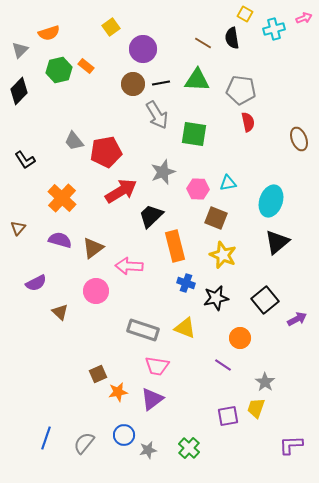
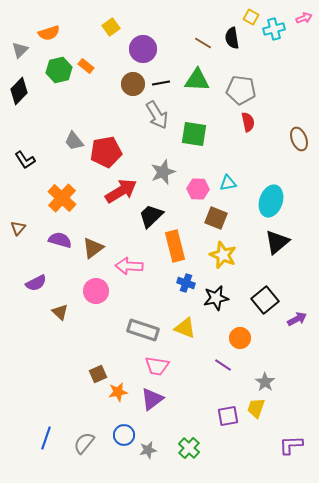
yellow square at (245, 14): moved 6 px right, 3 px down
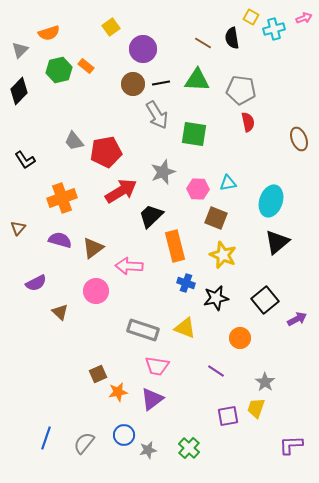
orange cross at (62, 198): rotated 28 degrees clockwise
purple line at (223, 365): moved 7 px left, 6 px down
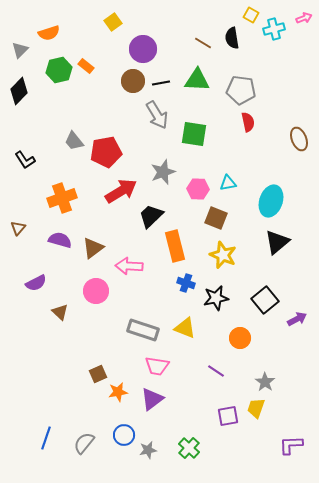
yellow square at (251, 17): moved 2 px up
yellow square at (111, 27): moved 2 px right, 5 px up
brown circle at (133, 84): moved 3 px up
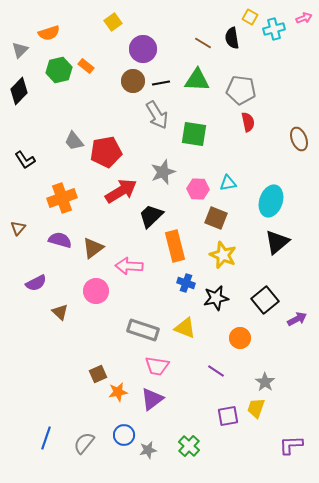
yellow square at (251, 15): moved 1 px left, 2 px down
green cross at (189, 448): moved 2 px up
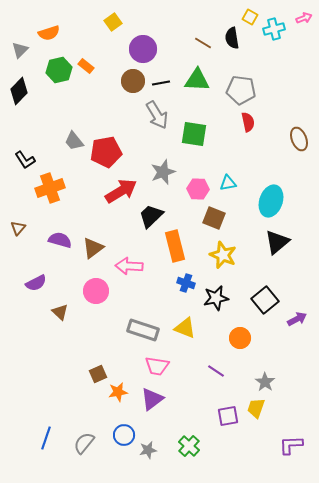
orange cross at (62, 198): moved 12 px left, 10 px up
brown square at (216, 218): moved 2 px left
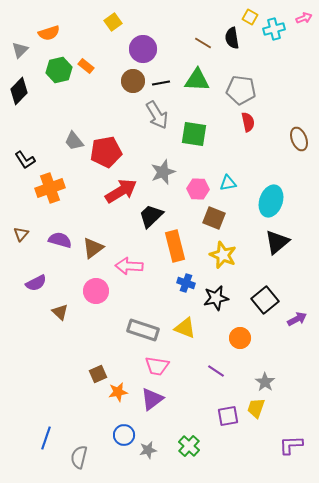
brown triangle at (18, 228): moved 3 px right, 6 px down
gray semicircle at (84, 443): moved 5 px left, 14 px down; rotated 25 degrees counterclockwise
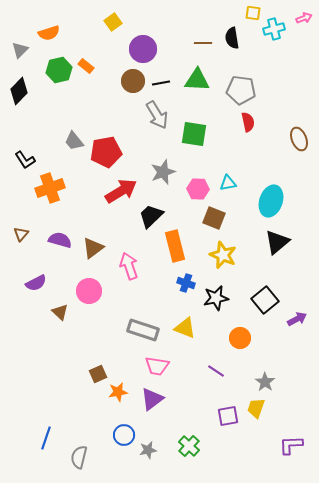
yellow square at (250, 17): moved 3 px right, 4 px up; rotated 21 degrees counterclockwise
brown line at (203, 43): rotated 30 degrees counterclockwise
pink arrow at (129, 266): rotated 68 degrees clockwise
pink circle at (96, 291): moved 7 px left
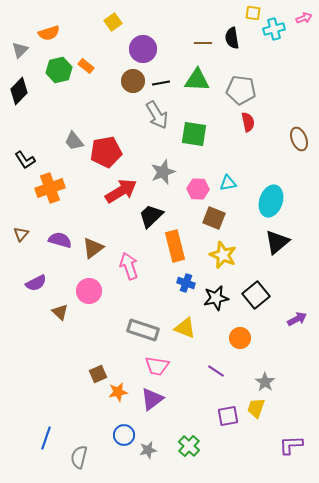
black square at (265, 300): moved 9 px left, 5 px up
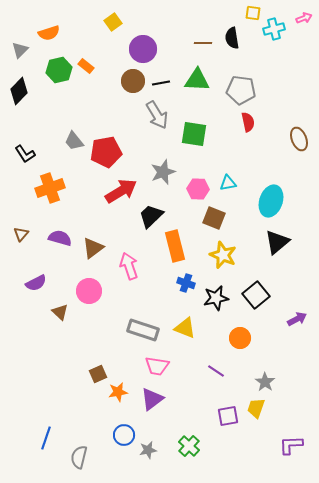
black L-shape at (25, 160): moved 6 px up
purple semicircle at (60, 240): moved 2 px up
